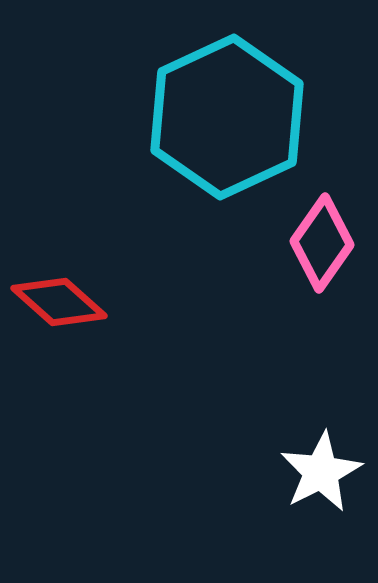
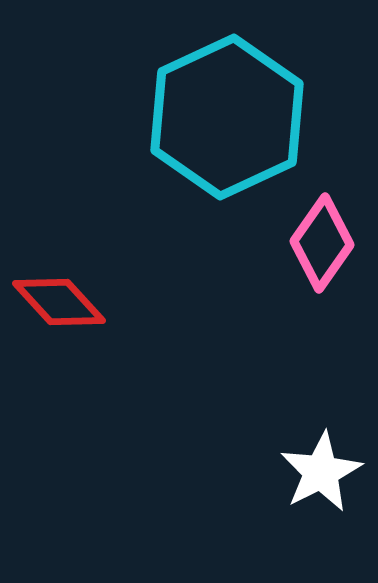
red diamond: rotated 6 degrees clockwise
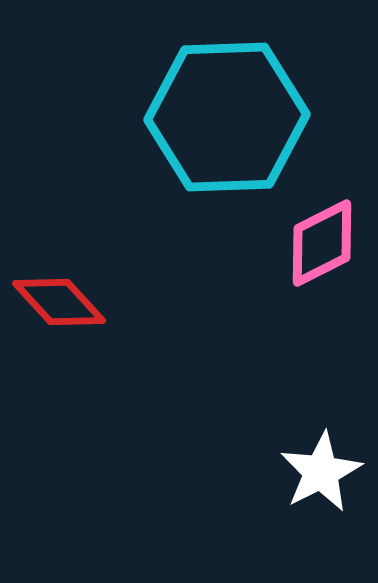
cyan hexagon: rotated 23 degrees clockwise
pink diamond: rotated 28 degrees clockwise
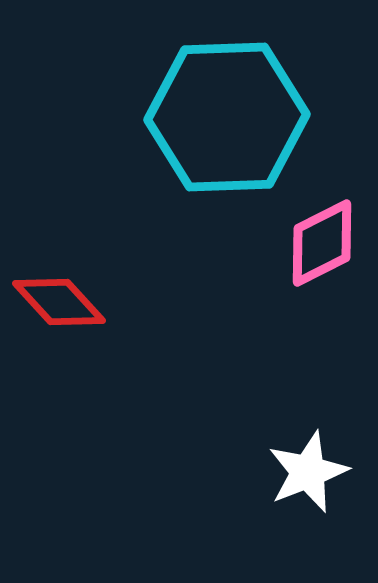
white star: moved 13 px left; rotated 6 degrees clockwise
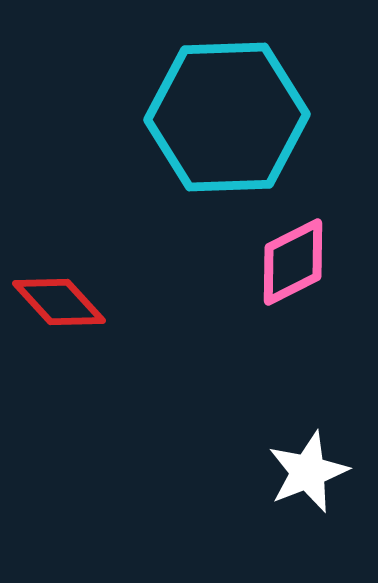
pink diamond: moved 29 px left, 19 px down
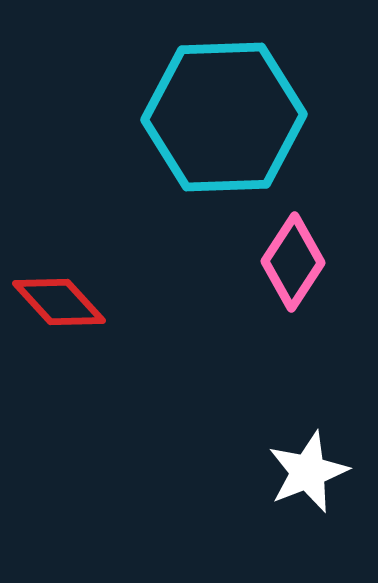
cyan hexagon: moved 3 px left
pink diamond: rotated 30 degrees counterclockwise
